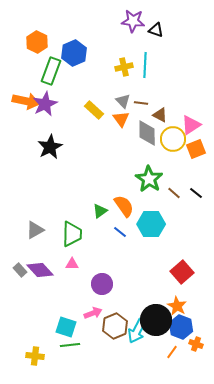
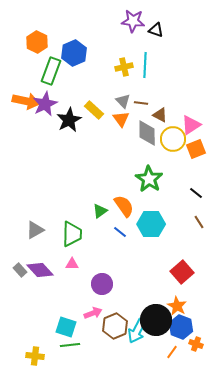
black star at (50, 147): moved 19 px right, 27 px up
brown line at (174, 193): moved 25 px right, 29 px down; rotated 16 degrees clockwise
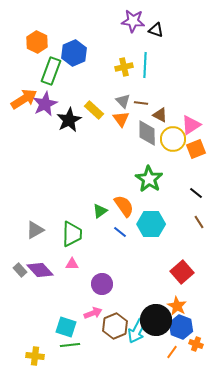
orange arrow at (26, 101): moved 2 px left, 2 px up; rotated 44 degrees counterclockwise
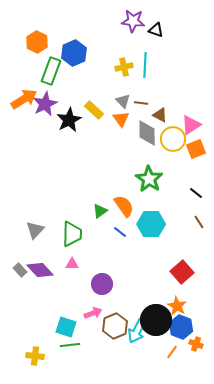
gray triangle at (35, 230): rotated 18 degrees counterclockwise
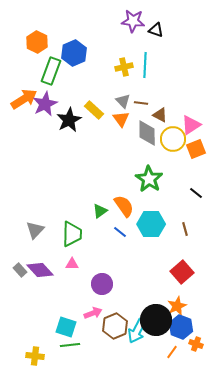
brown line at (199, 222): moved 14 px left, 7 px down; rotated 16 degrees clockwise
orange star at (177, 306): rotated 18 degrees clockwise
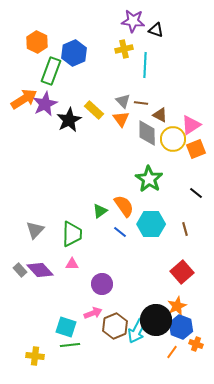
yellow cross at (124, 67): moved 18 px up
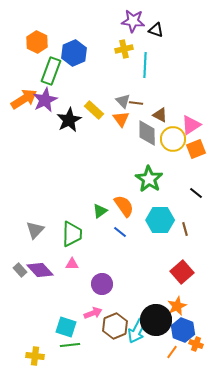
brown line at (141, 103): moved 5 px left
purple star at (45, 104): moved 4 px up
cyan hexagon at (151, 224): moved 9 px right, 4 px up
blue hexagon at (181, 327): moved 2 px right, 3 px down
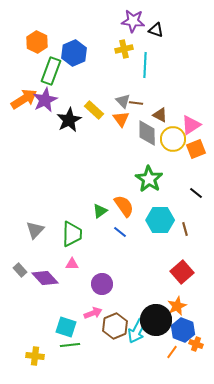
purple diamond at (40, 270): moved 5 px right, 8 px down
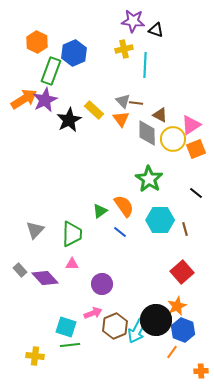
orange cross at (196, 344): moved 5 px right, 27 px down; rotated 24 degrees counterclockwise
